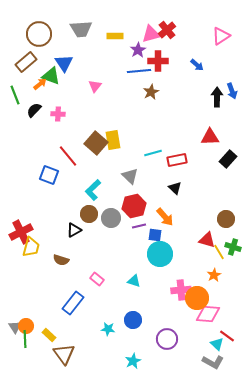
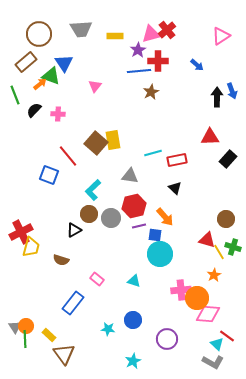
gray triangle at (130, 176): rotated 36 degrees counterclockwise
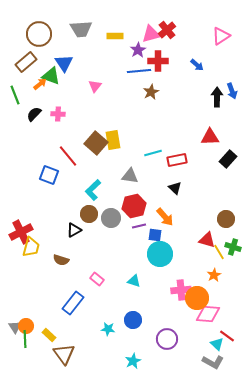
black semicircle at (34, 110): moved 4 px down
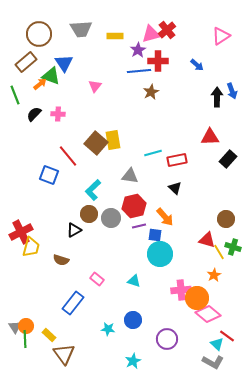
pink diamond at (208, 314): rotated 35 degrees clockwise
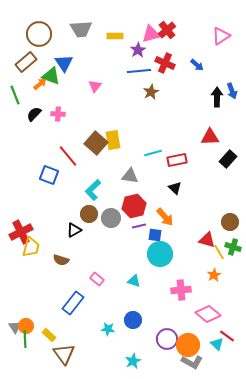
red cross at (158, 61): moved 7 px right, 2 px down; rotated 24 degrees clockwise
brown circle at (226, 219): moved 4 px right, 3 px down
orange circle at (197, 298): moved 9 px left, 47 px down
gray L-shape at (213, 362): moved 21 px left
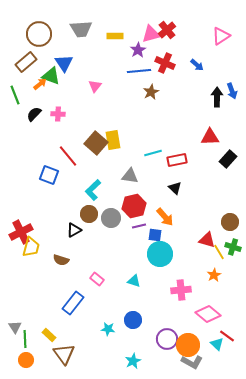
orange circle at (26, 326): moved 34 px down
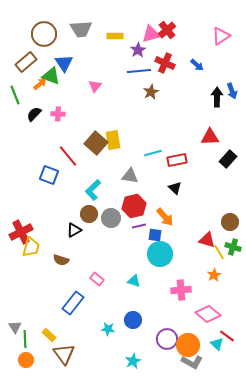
brown circle at (39, 34): moved 5 px right
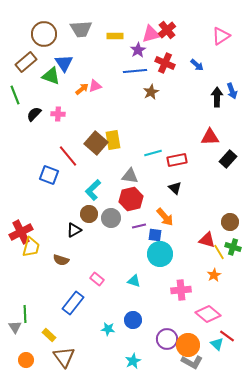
blue line at (139, 71): moved 4 px left
orange arrow at (40, 84): moved 42 px right, 5 px down
pink triangle at (95, 86): rotated 32 degrees clockwise
red hexagon at (134, 206): moved 3 px left, 7 px up
green line at (25, 339): moved 25 px up
brown triangle at (64, 354): moved 3 px down
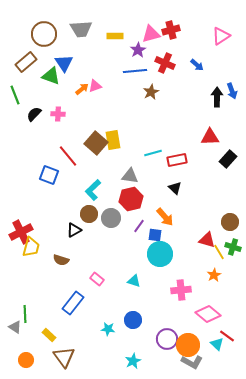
red cross at (167, 30): moved 4 px right; rotated 24 degrees clockwise
purple line at (139, 226): rotated 40 degrees counterclockwise
gray triangle at (15, 327): rotated 24 degrees counterclockwise
